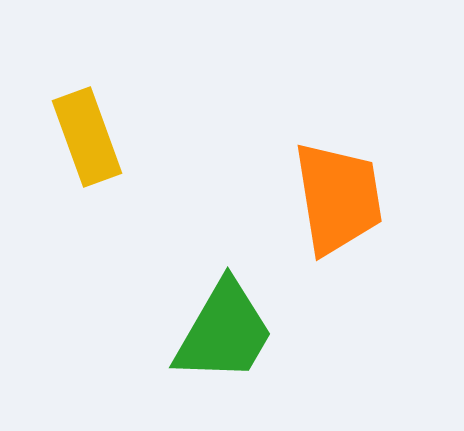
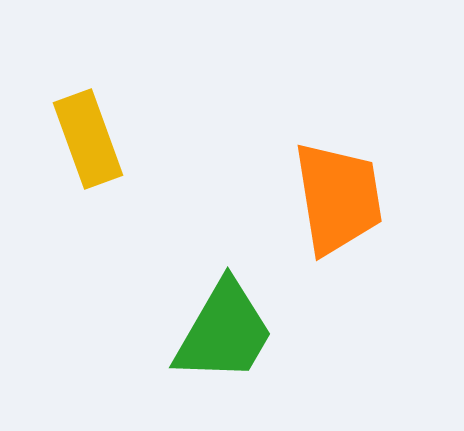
yellow rectangle: moved 1 px right, 2 px down
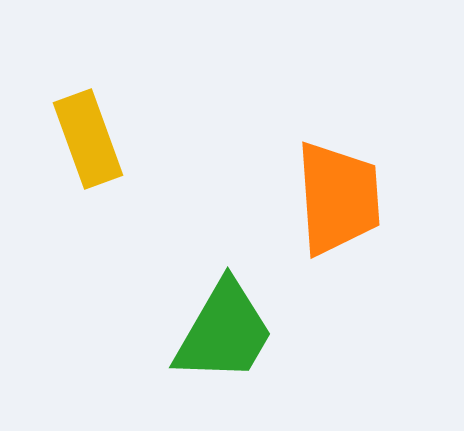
orange trapezoid: rotated 5 degrees clockwise
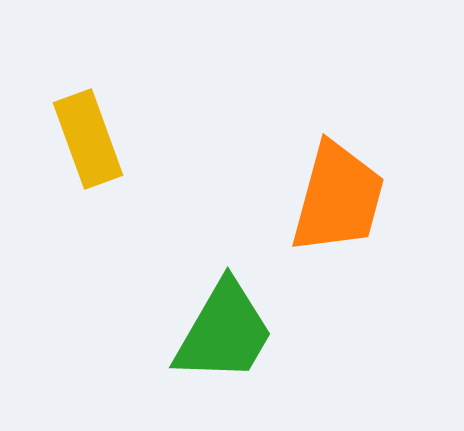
orange trapezoid: rotated 19 degrees clockwise
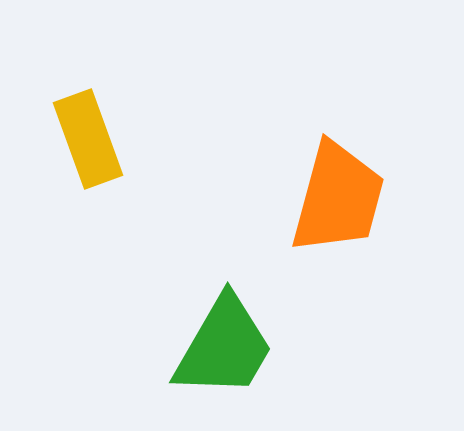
green trapezoid: moved 15 px down
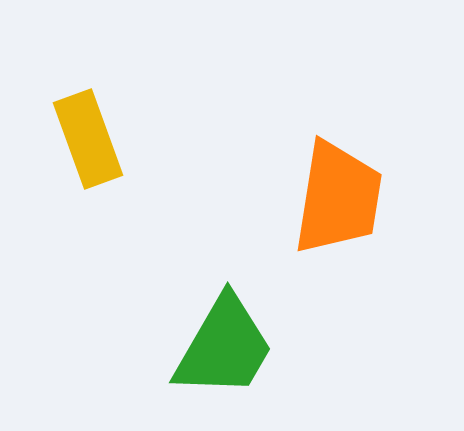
orange trapezoid: rotated 6 degrees counterclockwise
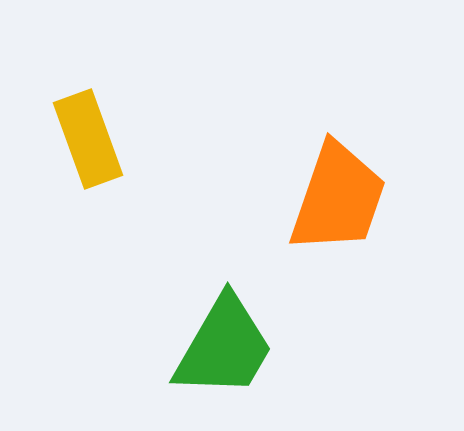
orange trapezoid: rotated 10 degrees clockwise
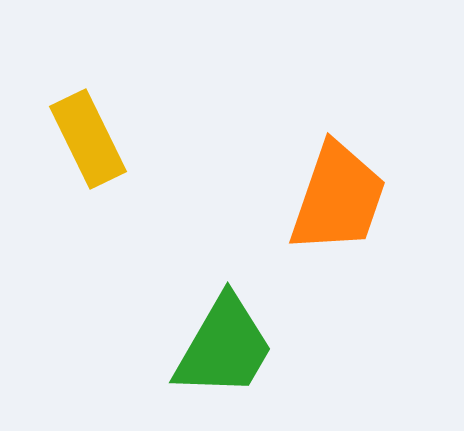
yellow rectangle: rotated 6 degrees counterclockwise
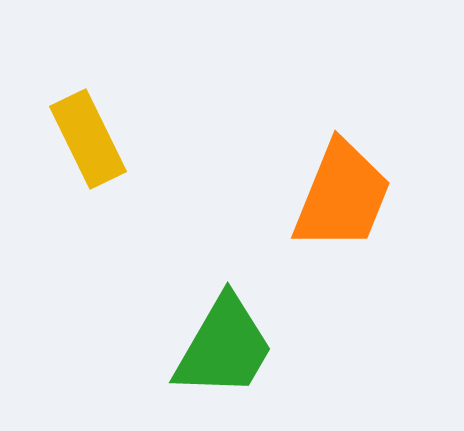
orange trapezoid: moved 4 px right, 2 px up; rotated 3 degrees clockwise
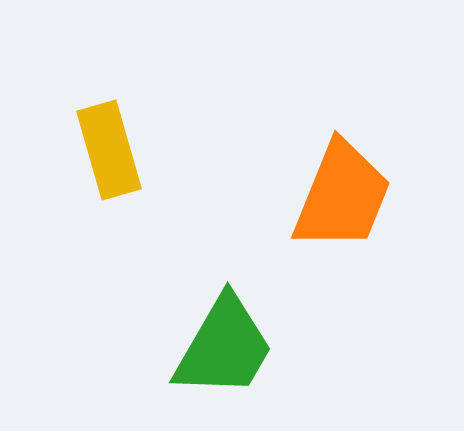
yellow rectangle: moved 21 px right, 11 px down; rotated 10 degrees clockwise
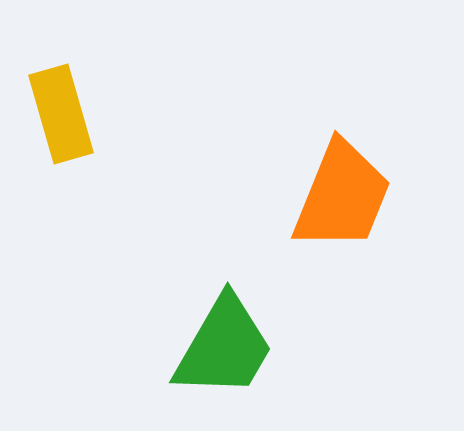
yellow rectangle: moved 48 px left, 36 px up
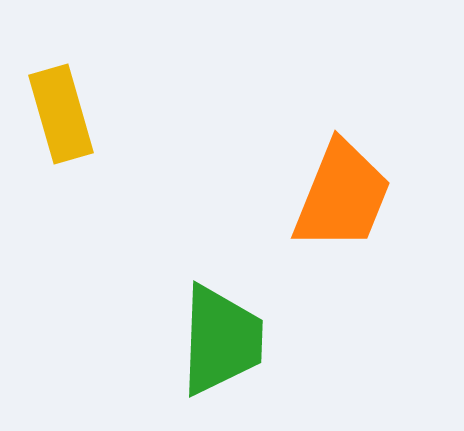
green trapezoid: moved 3 px left, 7 px up; rotated 28 degrees counterclockwise
